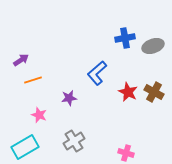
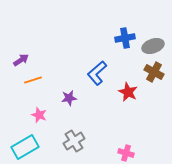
brown cross: moved 20 px up
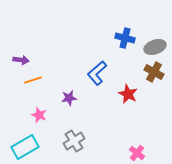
blue cross: rotated 24 degrees clockwise
gray ellipse: moved 2 px right, 1 px down
purple arrow: rotated 42 degrees clockwise
red star: moved 2 px down
pink cross: moved 11 px right; rotated 21 degrees clockwise
